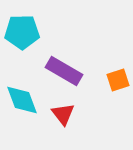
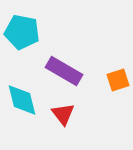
cyan pentagon: rotated 12 degrees clockwise
cyan diamond: rotated 6 degrees clockwise
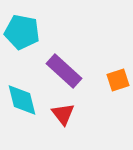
purple rectangle: rotated 12 degrees clockwise
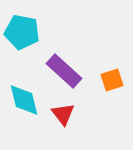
orange square: moved 6 px left
cyan diamond: moved 2 px right
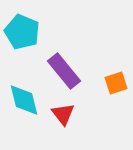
cyan pentagon: rotated 12 degrees clockwise
purple rectangle: rotated 9 degrees clockwise
orange square: moved 4 px right, 3 px down
